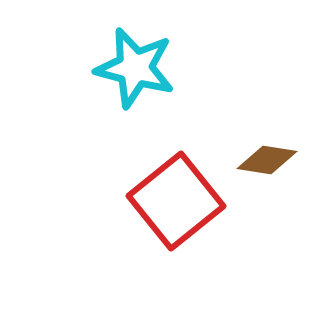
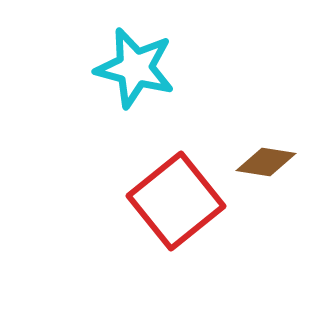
brown diamond: moved 1 px left, 2 px down
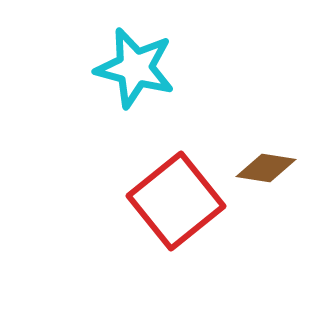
brown diamond: moved 6 px down
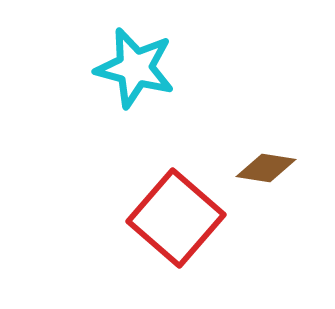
red square: moved 17 px down; rotated 10 degrees counterclockwise
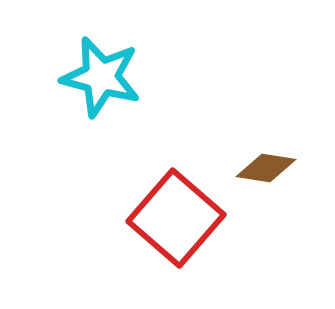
cyan star: moved 34 px left, 9 px down
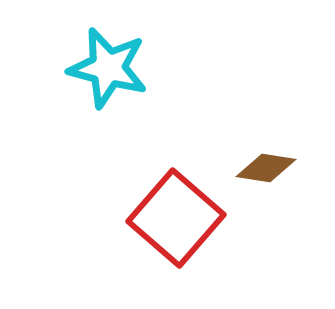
cyan star: moved 7 px right, 9 px up
